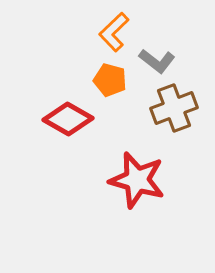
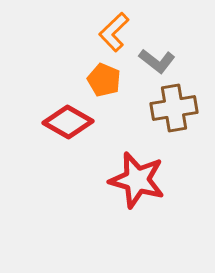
orange pentagon: moved 6 px left; rotated 8 degrees clockwise
brown cross: rotated 12 degrees clockwise
red diamond: moved 3 px down
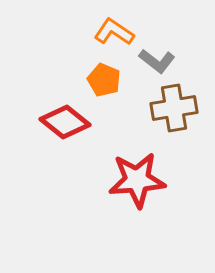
orange L-shape: rotated 78 degrees clockwise
red diamond: moved 3 px left; rotated 9 degrees clockwise
red star: rotated 20 degrees counterclockwise
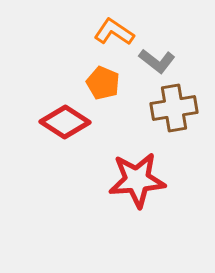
orange pentagon: moved 1 px left, 3 px down
red diamond: rotated 6 degrees counterclockwise
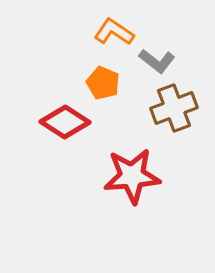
brown cross: rotated 12 degrees counterclockwise
red star: moved 5 px left, 4 px up
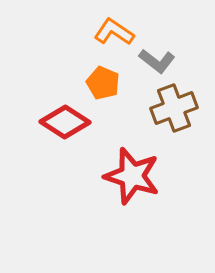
red star: rotated 22 degrees clockwise
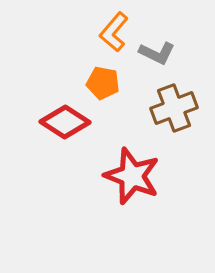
orange L-shape: rotated 84 degrees counterclockwise
gray L-shape: moved 8 px up; rotated 12 degrees counterclockwise
orange pentagon: rotated 12 degrees counterclockwise
red star: rotated 4 degrees clockwise
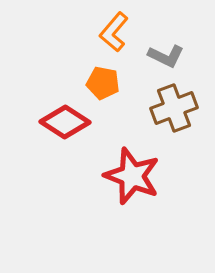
gray L-shape: moved 9 px right, 3 px down
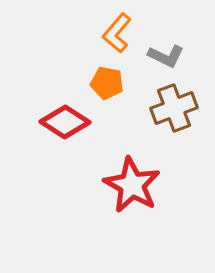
orange L-shape: moved 3 px right, 1 px down
orange pentagon: moved 4 px right
red star: moved 9 px down; rotated 8 degrees clockwise
